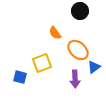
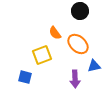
orange ellipse: moved 6 px up
yellow square: moved 8 px up
blue triangle: moved 1 px up; rotated 24 degrees clockwise
blue square: moved 5 px right
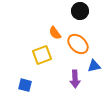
blue square: moved 8 px down
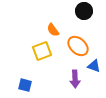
black circle: moved 4 px right
orange semicircle: moved 2 px left, 3 px up
orange ellipse: moved 2 px down
yellow square: moved 4 px up
blue triangle: rotated 32 degrees clockwise
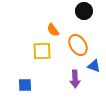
orange ellipse: moved 1 px up; rotated 15 degrees clockwise
yellow square: rotated 18 degrees clockwise
blue square: rotated 16 degrees counterclockwise
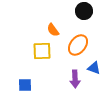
orange ellipse: rotated 70 degrees clockwise
blue triangle: moved 2 px down
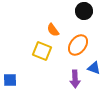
yellow square: rotated 24 degrees clockwise
blue square: moved 15 px left, 5 px up
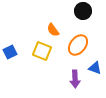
black circle: moved 1 px left
blue triangle: moved 1 px right
blue square: moved 28 px up; rotated 24 degrees counterclockwise
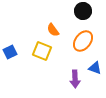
orange ellipse: moved 5 px right, 4 px up
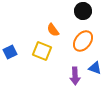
purple arrow: moved 3 px up
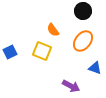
purple arrow: moved 4 px left, 10 px down; rotated 60 degrees counterclockwise
